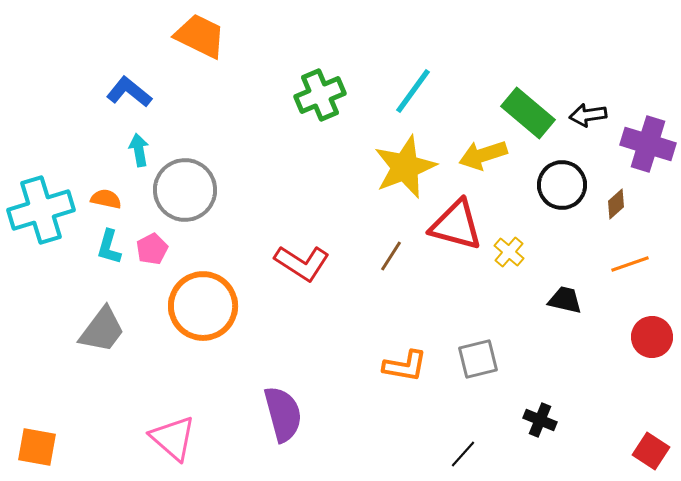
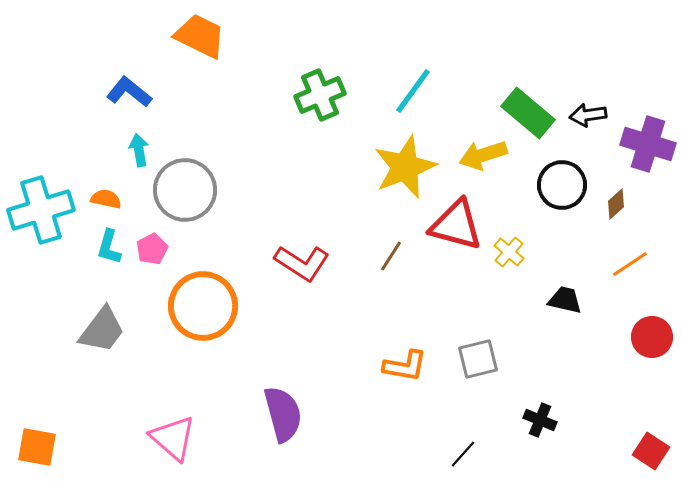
orange line: rotated 15 degrees counterclockwise
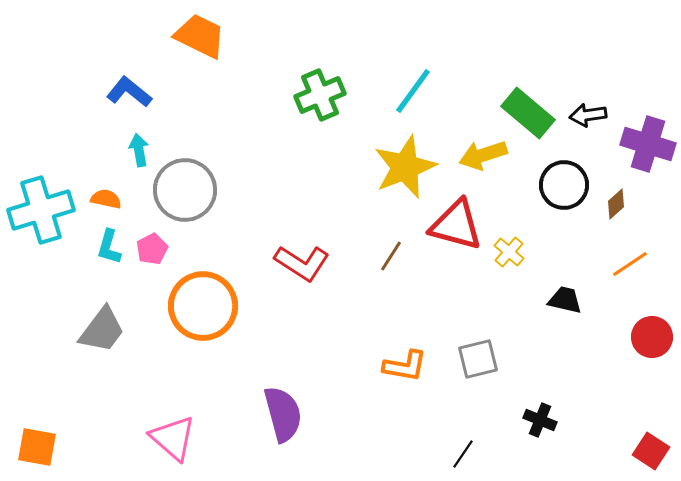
black circle: moved 2 px right
black line: rotated 8 degrees counterclockwise
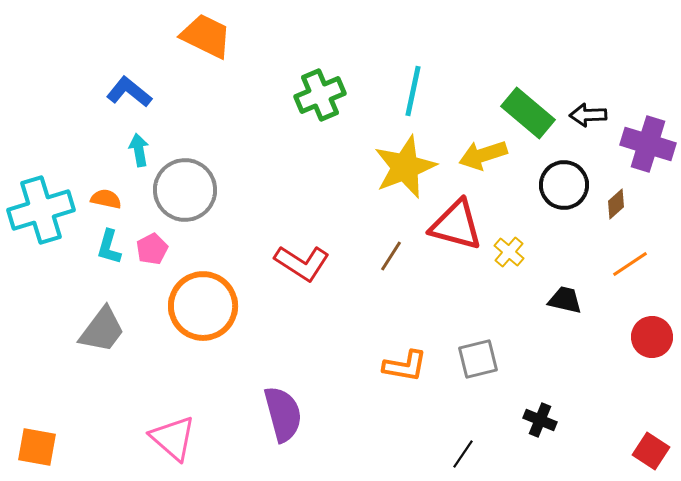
orange trapezoid: moved 6 px right
cyan line: rotated 24 degrees counterclockwise
black arrow: rotated 6 degrees clockwise
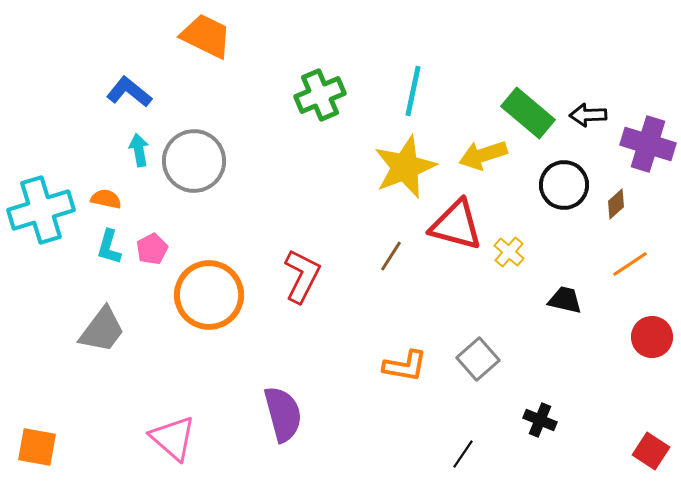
gray circle: moved 9 px right, 29 px up
red L-shape: moved 13 px down; rotated 96 degrees counterclockwise
orange circle: moved 6 px right, 11 px up
gray square: rotated 27 degrees counterclockwise
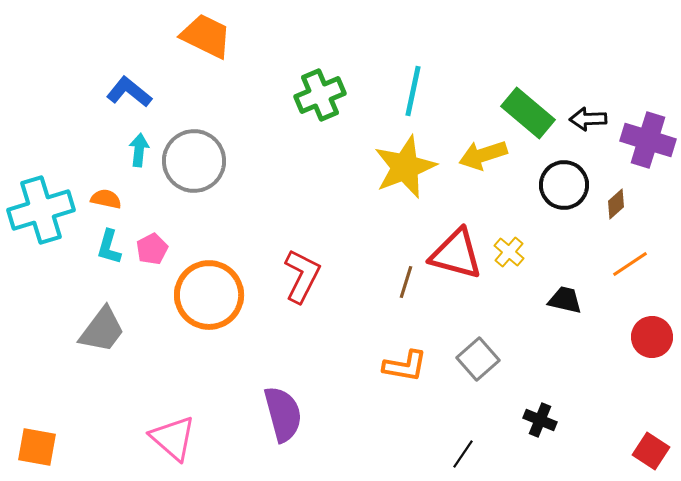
black arrow: moved 4 px down
purple cross: moved 4 px up
cyan arrow: rotated 16 degrees clockwise
red triangle: moved 29 px down
brown line: moved 15 px right, 26 px down; rotated 16 degrees counterclockwise
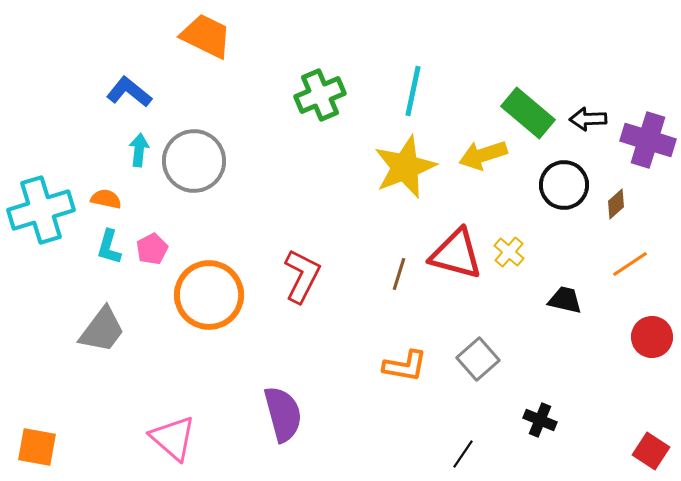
brown line: moved 7 px left, 8 px up
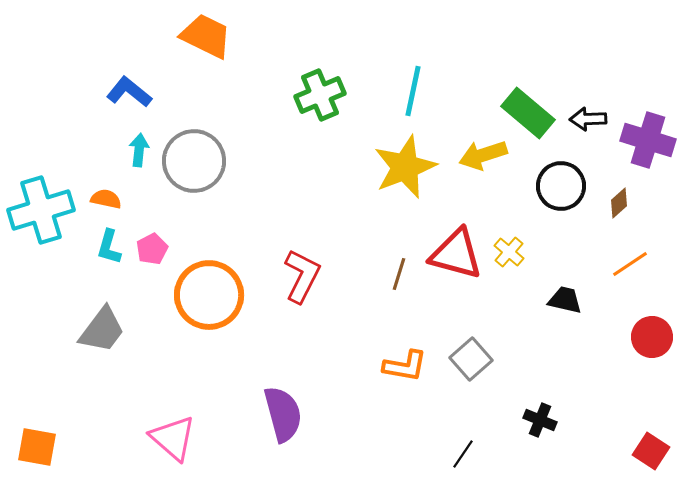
black circle: moved 3 px left, 1 px down
brown diamond: moved 3 px right, 1 px up
gray square: moved 7 px left
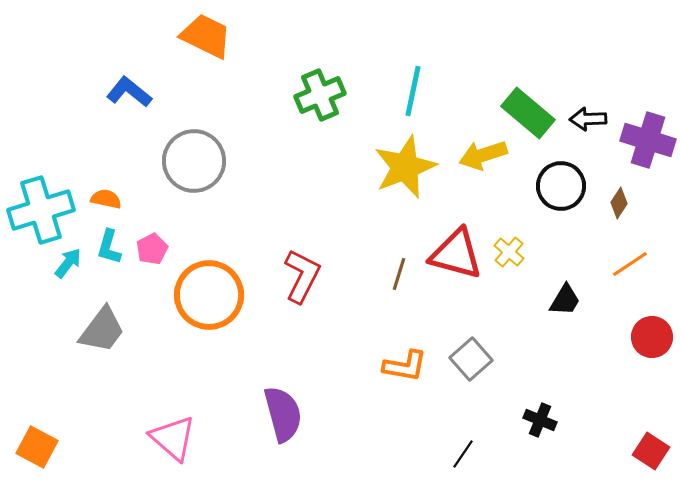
cyan arrow: moved 71 px left, 113 px down; rotated 32 degrees clockwise
brown diamond: rotated 16 degrees counterclockwise
black trapezoid: rotated 108 degrees clockwise
orange square: rotated 18 degrees clockwise
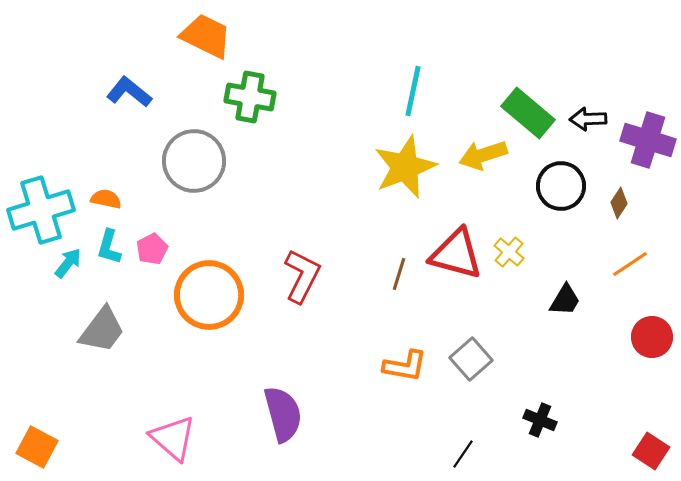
green cross: moved 70 px left, 2 px down; rotated 33 degrees clockwise
